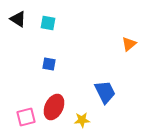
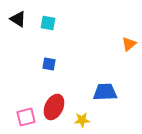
blue trapezoid: rotated 65 degrees counterclockwise
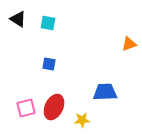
orange triangle: rotated 21 degrees clockwise
pink square: moved 9 px up
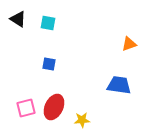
blue trapezoid: moved 14 px right, 7 px up; rotated 10 degrees clockwise
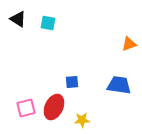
blue square: moved 23 px right, 18 px down; rotated 16 degrees counterclockwise
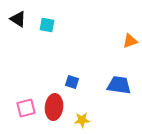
cyan square: moved 1 px left, 2 px down
orange triangle: moved 1 px right, 3 px up
blue square: rotated 24 degrees clockwise
red ellipse: rotated 20 degrees counterclockwise
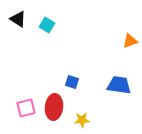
cyan square: rotated 21 degrees clockwise
